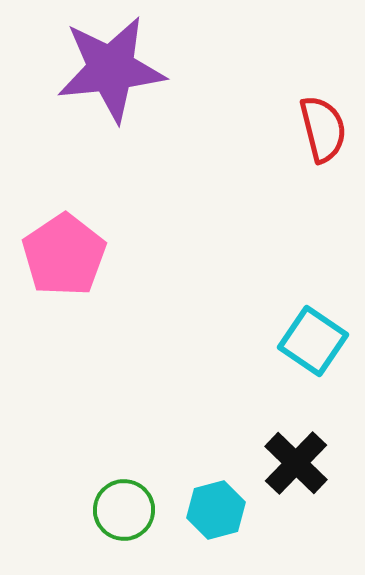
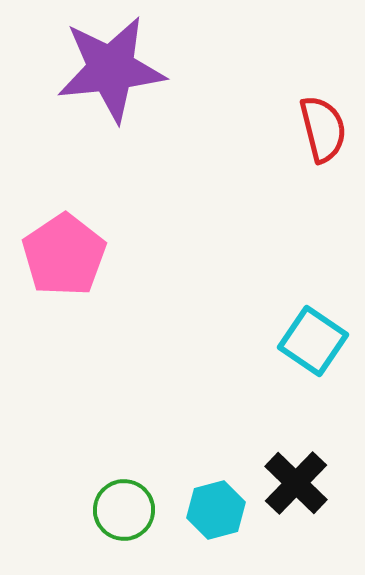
black cross: moved 20 px down
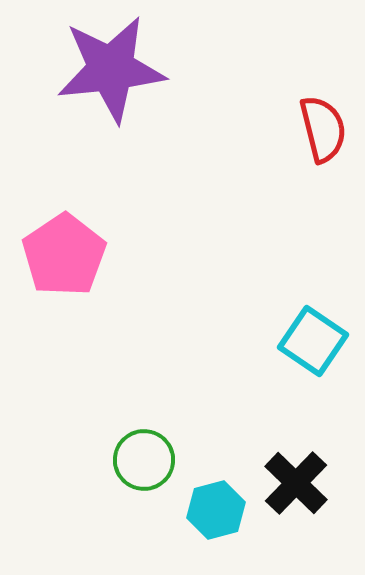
green circle: moved 20 px right, 50 px up
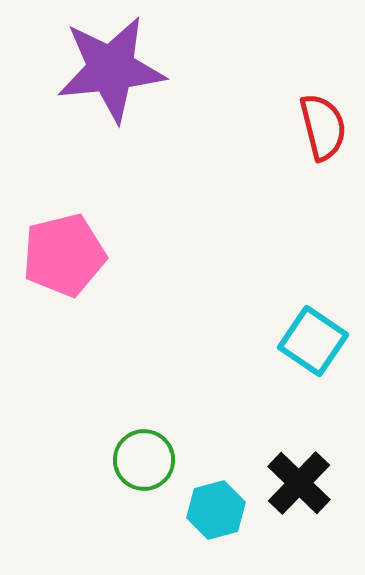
red semicircle: moved 2 px up
pink pentagon: rotated 20 degrees clockwise
black cross: moved 3 px right
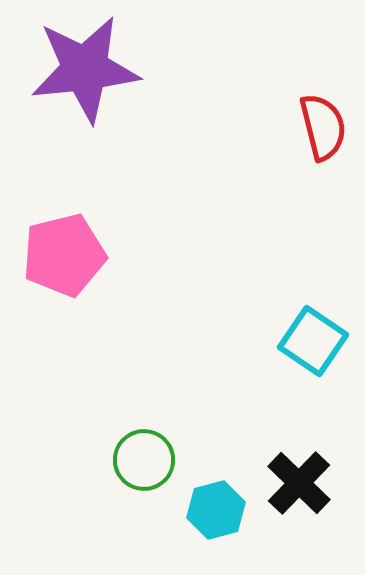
purple star: moved 26 px left
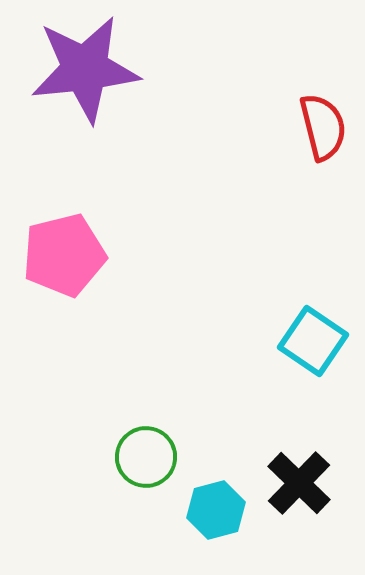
green circle: moved 2 px right, 3 px up
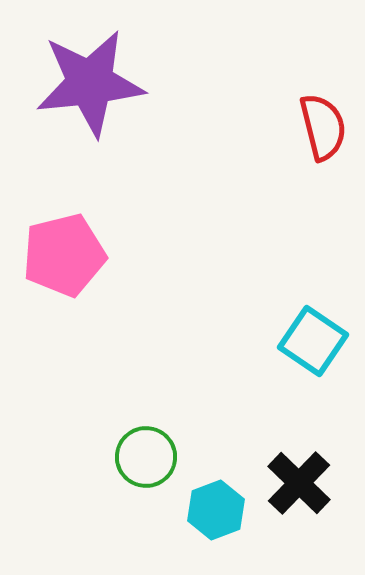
purple star: moved 5 px right, 14 px down
cyan hexagon: rotated 6 degrees counterclockwise
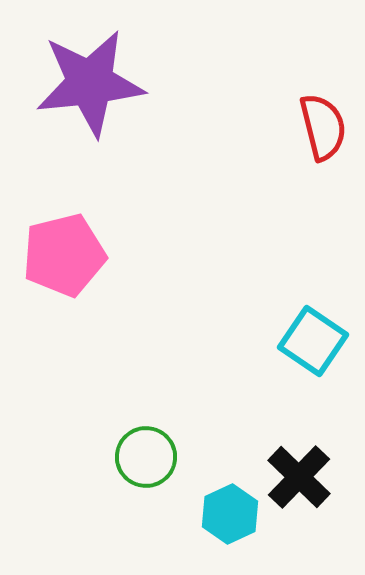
black cross: moved 6 px up
cyan hexagon: moved 14 px right, 4 px down; rotated 4 degrees counterclockwise
